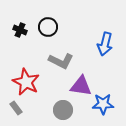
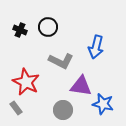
blue arrow: moved 9 px left, 3 px down
blue star: rotated 15 degrees clockwise
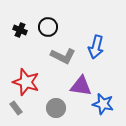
gray L-shape: moved 2 px right, 5 px up
red star: rotated 8 degrees counterclockwise
gray circle: moved 7 px left, 2 px up
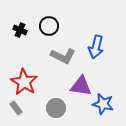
black circle: moved 1 px right, 1 px up
red star: moved 2 px left; rotated 12 degrees clockwise
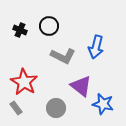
purple triangle: rotated 30 degrees clockwise
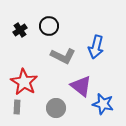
black cross: rotated 32 degrees clockwise
gray rectangle: moved 1 px right, 1 px up; rotated 40 degrees clockwise
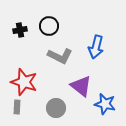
black cross: rotated 24 degrees clockwise
gray L-shape: moved 3 px left
red star: rotated 12 degrees counterclockwise
blue star: moved 2 px right
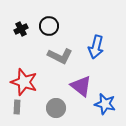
black cross: moved 1 px right, 1 px up; rotated 16 degrees counterclockwise
